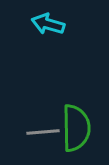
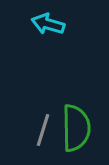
gray line: moved 2 px up; rotated 68 degrees counterclockwise
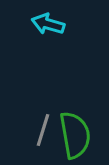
green semicircle: moved 1 px left, 7 px down; rotated 9 degrees counterclockwise
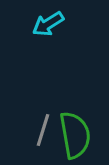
cyan arrow: rotated 48 degrees counterclockwise
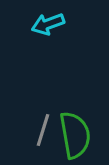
cyan arrow: rotated 12 degrees clockwise
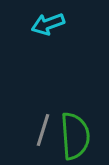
green semicircle: moved 1 px down; rotated 6 degrees clockwise
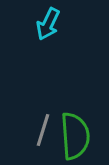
cyan arrow: rotated 44 degrees counterclockwise
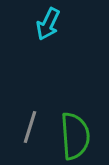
gray line: moved 13 px left, 3 px up
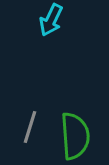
cyan arrow: moved 3 px right, 4 px up
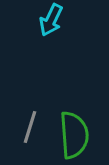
green semicircle: moved 1 px left, 1 px up
